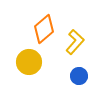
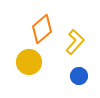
orange diamond: moved 2 px left
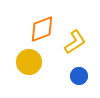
orange diamond: rotated 20 degrees clockwise
yellow L-shape: rotated 15 degrees clockwise
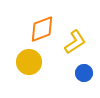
blue circle: moved 5 px right, 3 px up
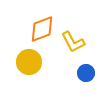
yellow L-shape: moved 2 px left; rotated 95 degrees clockwise
blue circle: moved 2 px right
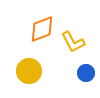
yellow circle: moved 9 px down
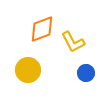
yellow circle: moved 1 px left, 1 px up
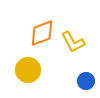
orange diamond: moved 4 px down
blue circle: moved 8 px down
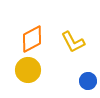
orange diamond: moved 10 px left, 6 px down; rotated 8 degrees counterclockwise
blue circle: moved 2 px right
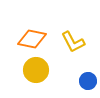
orange diamond: rotated 40 degrees clockwise
yellow circle: moved 8 px right
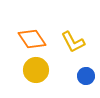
orange diamond: rotated 44 degrees clockwise
blue circle: moved 2 px left, 5 px up
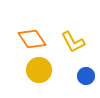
yellow circle: moved 3 px right
